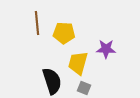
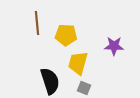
yellow pentagon: moved 2 px right, 2 px down
purple star: moved 8 px right, 3 px up
black semicircle: moved 2 px left
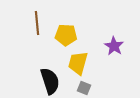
purple star: rotated 30 degrees clockwise
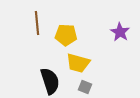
purple star: moved 6 px right, 14 px up
yellow trapezoid: rotated 90 degrees counterclockwise
gray square: moved 1 px right, 1 px up
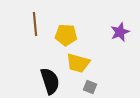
brown line: moved 2 px left, 1 px down
purple star: rotated 18 degrees clockwise
gray square: moved 5 px right
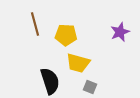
brown line: rotated 10 degrees counterclockwise
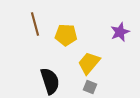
yellow trapezoid: moved 11 px right; rotated 115 degrees clockwise
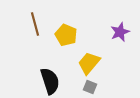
yellow pentagon: rotated 20 degrees clockwise
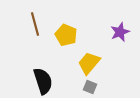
black semicircle: moved 7 px left
